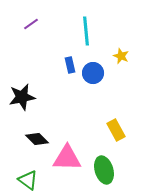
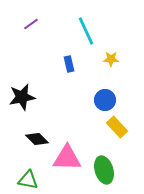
cyan line: rotated 20 degrees counterclockwise
yellow star: moved 10 px left, 3 px down; rotated 21 degrees counterclockwise
blue rectangle: moved 1 px left, 1 px up
blue circle: moved 12 px right, 27 px down
yellow rectangle: moved 1 px right, 3 px up; rotated 15 degrees counterclockwise
green triangle: rotated 25 degrees counterclockwise
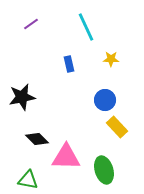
cyan line: moved 4 px up
pink triangle: moved 1 px left, 1 px up
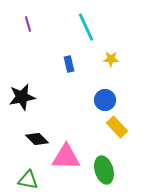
purple line: moved 3 px left; rotated 70 degrees counterclockwise
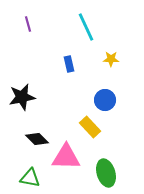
yellow rectangle: moved 27 px left
green ellipse: moved 2 px right, 3 px down
green triangle: moved 2 px right, 2 px up
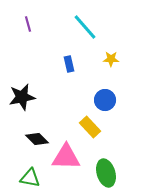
cyan line: moved 1 px left; rotated 16 degrees counterclockwise
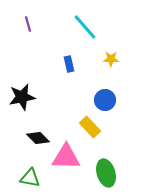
black diamond: moved 1 px right, 1 px up
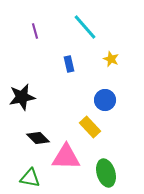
purple line: moved 7 px right, 7 px down
yellow star: rotated 21 degrees clockwise
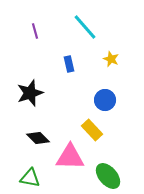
black star: moved 8 px right, 4 px up; rotated 8 degrees counterclockwise
yellow rectangle: moved 2 px right, 3 px down
pink triangle: moved 4 px right
green ellipse: moved 2 px right, 3 px down; rotated 24 degrees counterclockwise
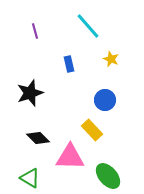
cyan line: moved 3 px right, 1 px up
green triangle: rotated 20 degrees clockwise
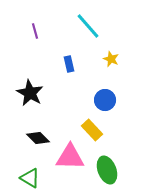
black star: rotated 24 degrees counterclockwise
green ellipse: moved 1 px left, 6 px up; rotated 20 degrees clockwise
